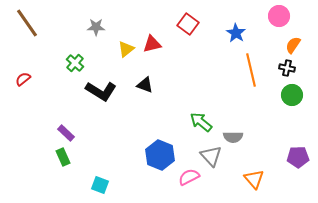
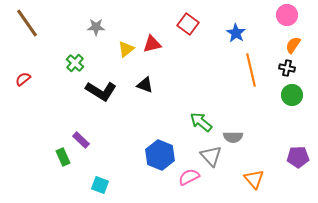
pink circle: moved 8 px right, 1 px up
purple rectangle: moved 15 px right, 7 px down
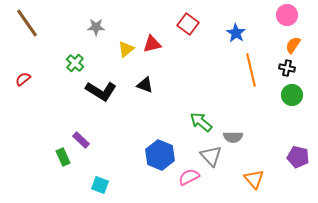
purple pentagon: rotated 15 degrees clockwise
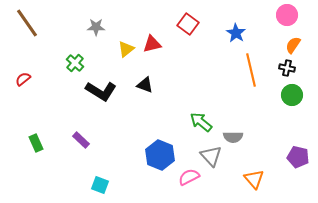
green rectangle: moved 27 px left, 14 px up
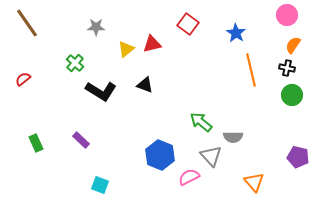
orange triangle: moved 3 px down
